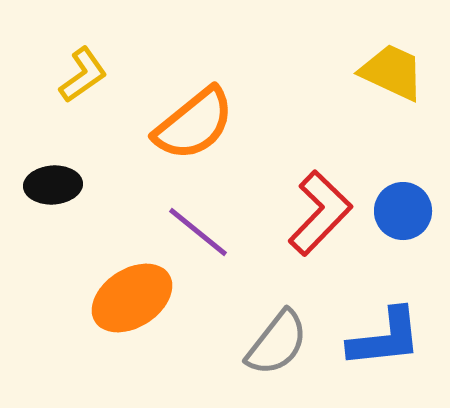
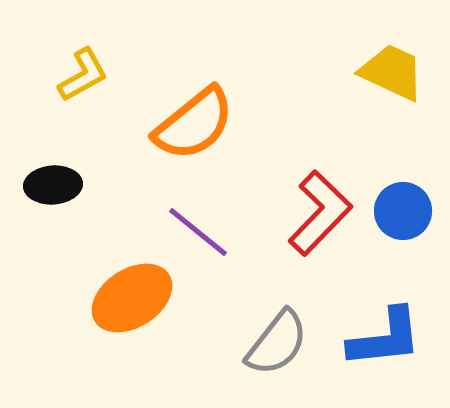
yellow L-shape: rotated 6 degrees clockwise
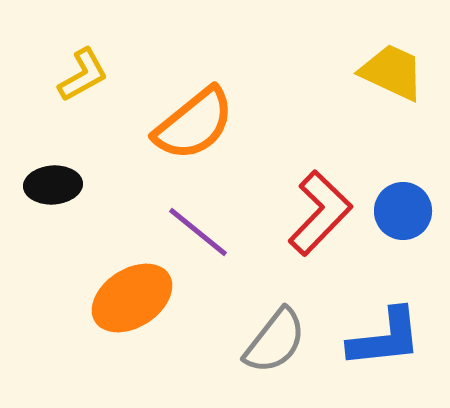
gray semicircle: moved 2 px left, 2 px up
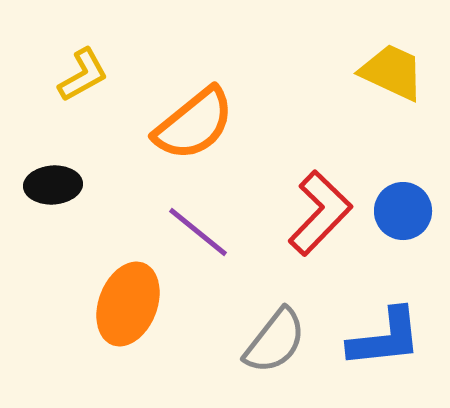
orange ellipse: moved 4 px left, 6 px down; rotated 36 degrees counterclockwise
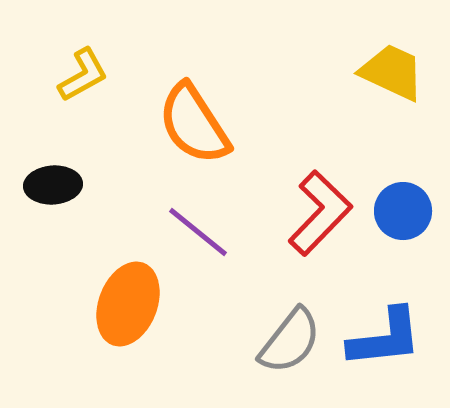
orange semicircle: rotated 96 degrees clockwise
gray semicircle: moved 15 px right
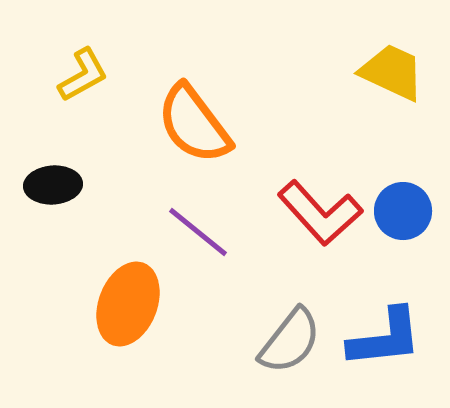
orange semicircle: rotated 4 degrees counterclockwise
red L-shape: rotated 94 degrees clockwise
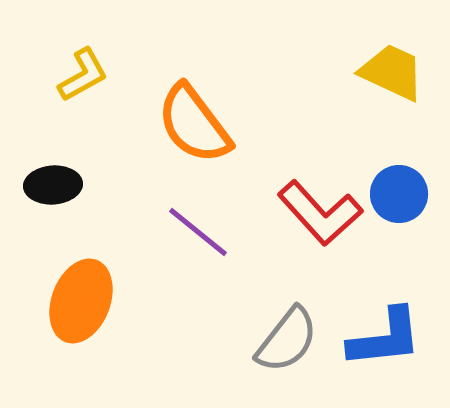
blue circle: moved 4 px left, 17 px up
orange ellipse: moved 47 px left, 3 px up
gray semicircle: moved 3 px left, 1 px up
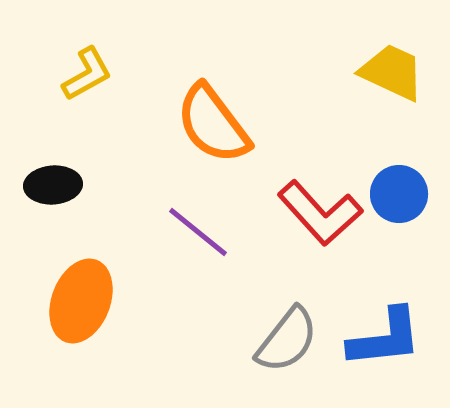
yellow L-shape: moved 4 px right, 1 px up
orange semicircle: moved 19 px right
